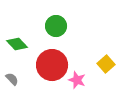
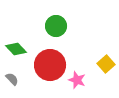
green diamond: moved 1 px left, 5 px down
red circle: moved 2 px left
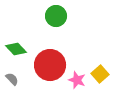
green circle: moved 10 px up
yellow square: moved 6 px left, 10 px down
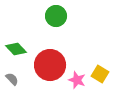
yellow square: rotated 18 degrees counterclockwise
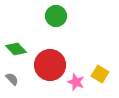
pink star: moved 1 px left, 2 px down
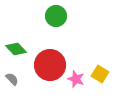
pink star: moved 3 px up
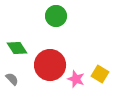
green diamond: moved 1 px right, 1 px up; rotated 10 degrees clockwise
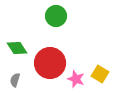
red circle: moved 2 px up
gray semicircle: moved 3 px right, 1 px down; rotated 120 degrees counterclockwise
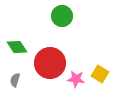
green circle: moved 6 px right
green diamond: moved 1 px up
pink star: rotated 12 degrees counterclockwise
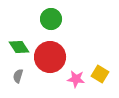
green circle: moved 11 px left, 3 px down
green diamond: moved 2 px right
red circle: moved 6 px up
gray semicircle: moved 3 px right, 4 px up
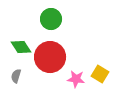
green diamond: moved 2 px right
gray semicircle: moved 2 px left
